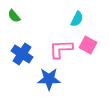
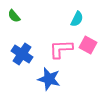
blue star: rotated 15 degrees clockwise
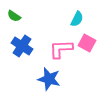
green semicircle: rotated 16 degrees counterclockwise
pink square: moved 1 px left, 2 px up
blue cross: moved 8 px up
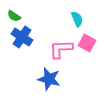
cyan semicircle: rotated 49 degrees counterclockwise
blue cross: moved 9 px up
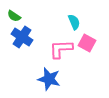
cyan semicircle: moved 3 px left, 3 px down
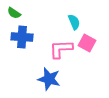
green semicircle: moved 3 px up
blue cross: rotated 30 degrees counterclockwise
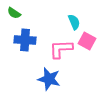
blue cross: moved 3 px right, 3 px down
pink square: moved 2 px up
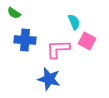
pink L-shape: moved 3 px left
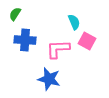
green semicircle: moved 1 px right, 1 px down; rotated 88 degrees clockwise
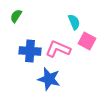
green semicircle: moved 1 px right, 2 px down
blue cross: moved 5 px right, 11 px down
pink L-shape: rotated 25 degrees clockwise
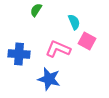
green semicircle: moved 20 px right, 6 px up
blue cross: moved 11 px left, 3 px down
